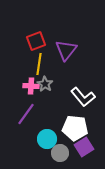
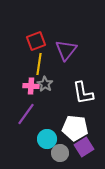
white L-shape: moved 4 px up; rotated 30 degrees clockwise
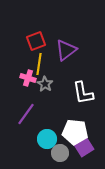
purple triangle: rotated 15 degrees clockwise
pink cross: moved 3 px left, 8 px up; rotated 14 degrees clockwise
white pentagon: moved 4 px down
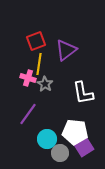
purple line: moved 2 px right
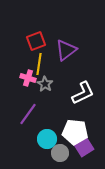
white L-shape: rotated 105 degrees counterclockwise
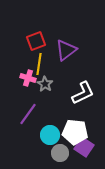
cyan circle: moved 3 px right, 4 px up
purple square: rotated 24 degrees counterclockwise
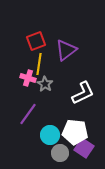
purple square: moved 1 px down
